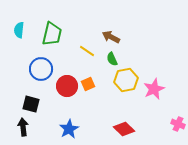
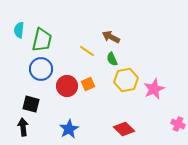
green trapezoid: moved 10 px left, 6 px down
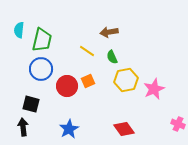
brown arrow: moved 2 px left, 5 px up; rotated 36 degrees counterclockwise
green semicircle: moved 2 px up
orange square: moved 3 px up
red diamond: rotated 10 degrees clockwise
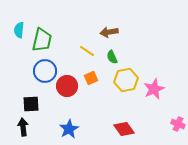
blue circle: moved 4 px right, 2 px down
orange square: moved 3 px right, 3 px up
black square: rotated 18 degrees counterclockwise
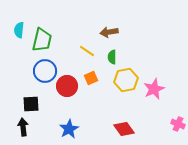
green semicircle: rotated 24 degrees clockwise
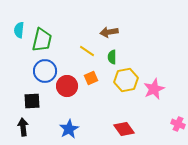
black square: moved 1 px right, 3 px up
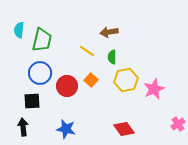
blue circle: moved 5 px left, 2 px down
orange square: moved 2 px down; rotated 24 degrees counterclockwise
pink cross: rotated 32 degrees clockwise
blue star: moved 3 px left; rotated 30 degrees counterclockwise
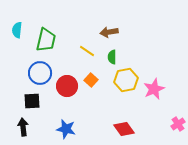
cyan semicircle: moved 2 px left
green trapezoid: moved 4 px right
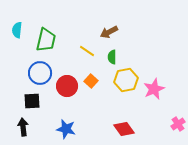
brown arrow: rotated 18 degrees counterclockwise
orange square: moved 1 px down
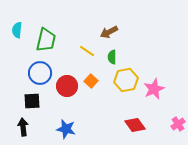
red diamond: moved 11 px right, 4 px up
